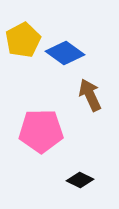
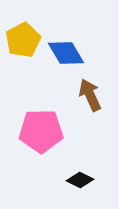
blue diamond: moved 1 px right; rotated 24 degrees clockwise
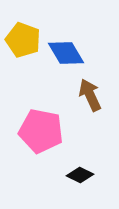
yellow pentagon: rotated 24 degrees counterclockwise
pink pentagon: rotated 12 degrees clockwise
black diamond: moved 5 px up
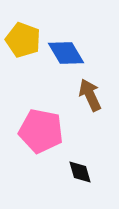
black diamond: moved 3 px up; rotated 48 degrees clockwise
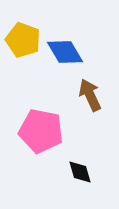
blue diamond: moved 1 px left, 1 px up
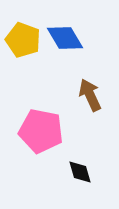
blue diamond: moved 14 px up
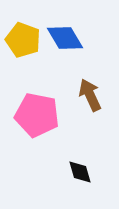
pink pentagon: moved 4 px left, 16 px up
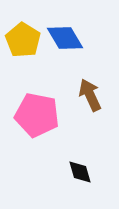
yellow pentagon: rotated 12 degrees clockwise
